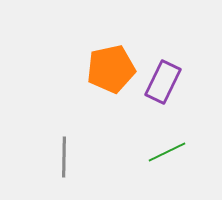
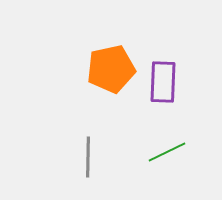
purple rectangle: rotated 24 degrees counterclockwise
gray line: moved 24 px right
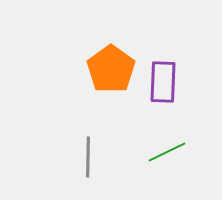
orange pentagon: rotated 24 degrees counterclockwise
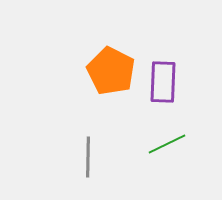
orange pentagon: moved 2 px down; rotated 9 degrees counterclockwise
green line: moved 8 px up
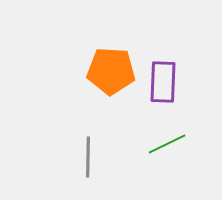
orange pentagon: rotated 24 degrees counterclockwise
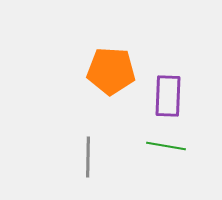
purple rectangle: moved 5 px right, 14 px down
green line: moved 1 px left, 2 px down; rotated 36 degrees clockwise
